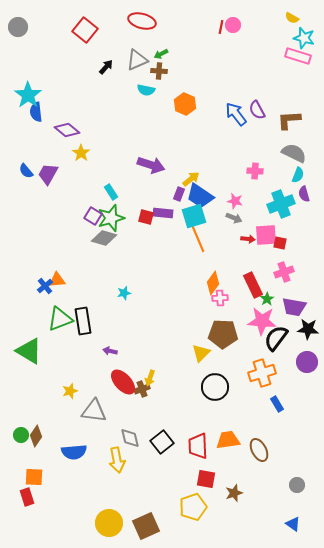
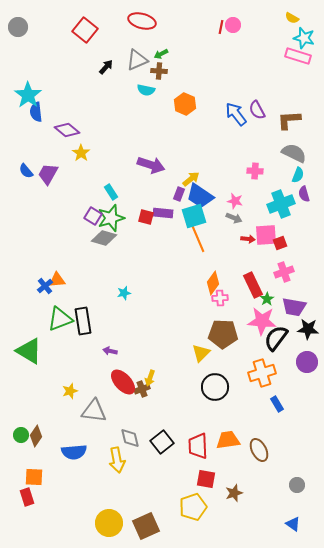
red square at (280, 243): rotated 32 degrees counterclockwise
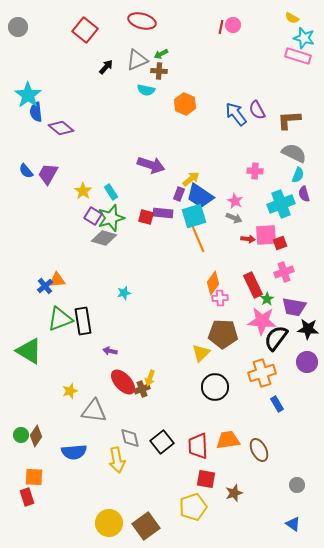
purple diamond at (67, 130): moved 6 px left, 2 px up
yellow star at (81, 153): moved 2 px right, 38 px down
pink star at (235, 201): rotated 14 degrees clockwise
brown square at (146, 526): rotated 12 degrees counterclockwise
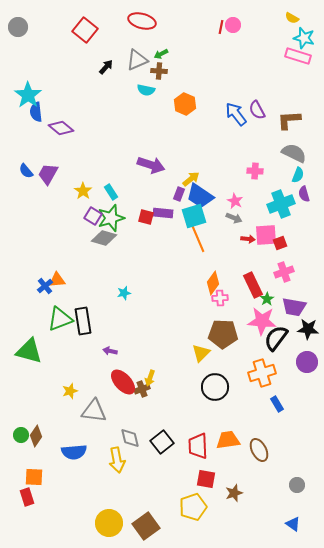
green triangle at (29, 351): rotated 16 degrees counterclockwise
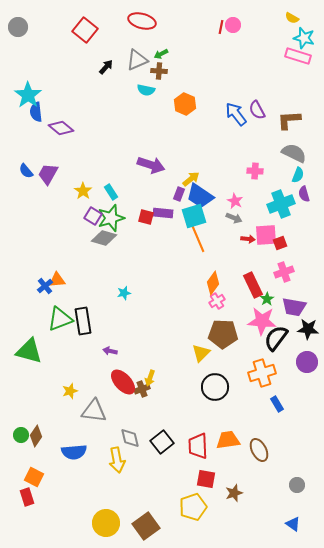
pink cross at (220, 298): moved 3 px left, 3 px down; rotated 28 degrees counterclockwise
orange square at (34, 477): rotated 24 degrees clockwise
yellow circle at (109, 523): moved 3 px left
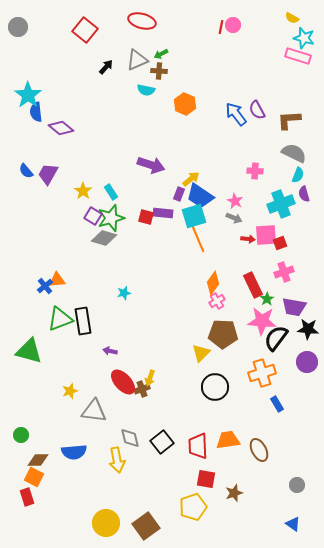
brown diamond at (36, 436): moved 2 px right, 24 px down; rotated 55 degrees clockwise
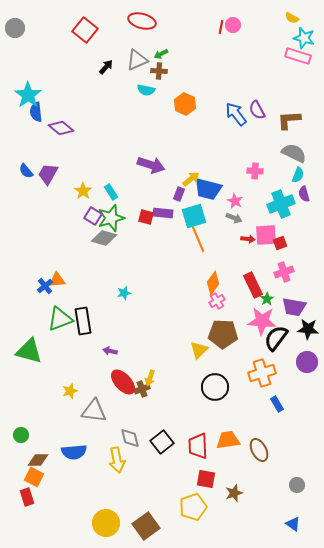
gray circle at (18, 27): moved 3 px left, 1 px down
blue trapezoid at (200, 196): moved 8 px right, 7 px up; rotated 20 degrees counterclockwise
yellow triangle at (201, 353): moved 2 px left, 3 px up
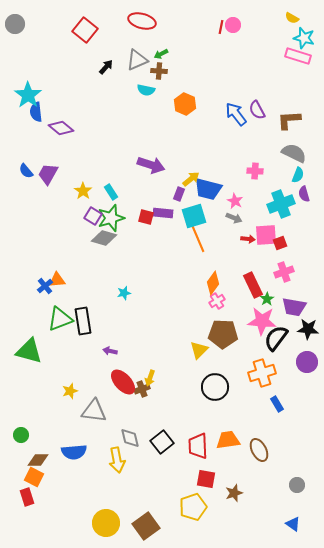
gray circle at (15, 28): moved 4 px up
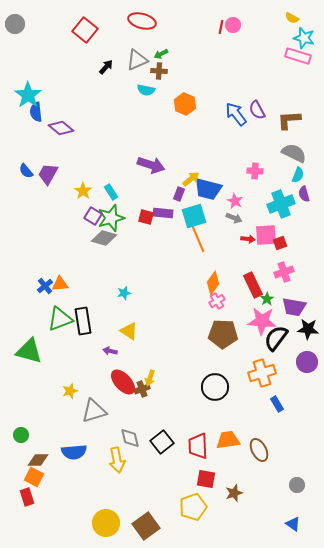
orange triangle at (57, 280): moved 3 px right, 4 px down
yellow triangle at (199, 350): moved 70 px left, 19 px up; rotated 42 degrees counterclockwise
gray triangle at (94, 411): rotated 24 degrees counterclockwise
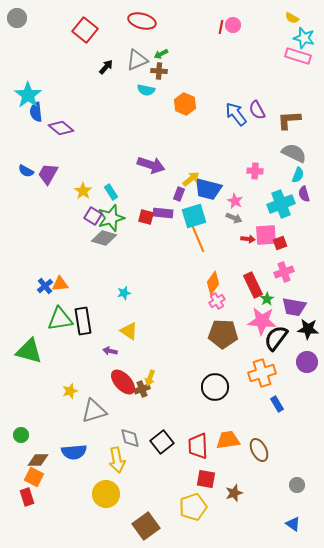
gray circle at (15, 24): moved 2 px right, 6 px up
blue semicircle at (26, 171): rotated 21 degrees counterclockwise
green triangle at (60, 319): rotated 12 degrees clockwise
yellow circle at (106, 523): moved 29 px up
